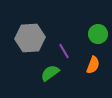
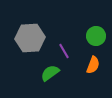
green circle: moved 2 px left, 2 px down
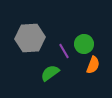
green circle: moved 12 px left, 8 px down
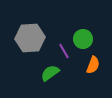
green circle: moved 1 px left, 5 px up
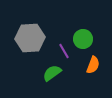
green semicircle: moved 2 px right
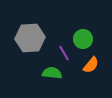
purple line: moved 2 px down
orange semicircle: moved 2 px left; rotated 18 degrees clockwise
green semicircle: rotated 42 degrees clockwise
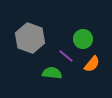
gray hexagon: rotated 24 degrees clockwise
purple line: moved 2 px right, 3 px down; rotated 21 degrees counterclockwise
orange semicircle: moved 1 px right, 1 px up
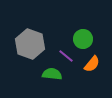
gray hexagon: moved 6 px down
green semicircle: moved 1 px down
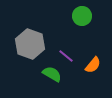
green circle: moved 1 px left, 23 px up
orange semicircle: moved 1 px right, 1 px down
green semicircle: rotated 24 degrees clockwise
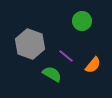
green circle: moved 5 px down
